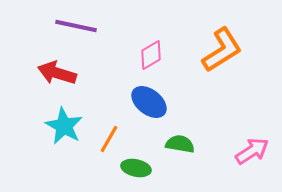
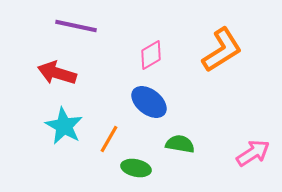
pink arrow: moved 1 px right, 2 px down
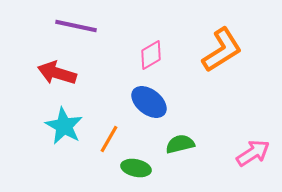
green semicircle: rotated 24 degrees counterclockwise
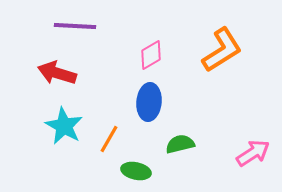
purple line: moved 1 px left; rotated 9 degrees counterclockwise
blue ellipse: rotated 57 degrees clockwise
green ellipse: moved 3 px down
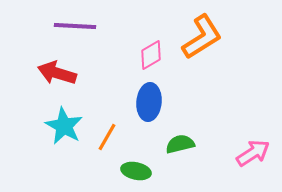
orange L-shape: moved 20 px left, 13 px up
orange line: moved 2 px left, 2 px up
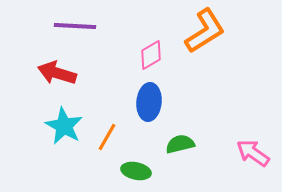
orange L-shape: moved 3 px right, 6 px up
pink arrow: rotated 112 degrees counterclockwise
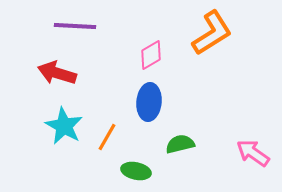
orange L-shape: moved 7 px right, 2 px down
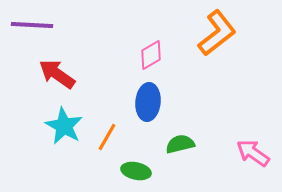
purple line: moved 43 px left, 1 px up
orange L-shape: moved 5 px right; rotated 6 degrees counterclockwise
red arrow: moved 1 px down; rotated 18 degrees clockwise
blue ellipse: moved 1 px left
